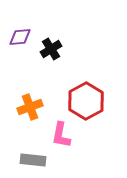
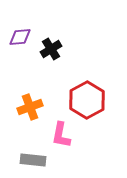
red hexagon: moved 1 px right, 1 px up
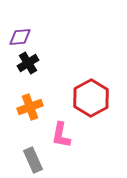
black cross: moved 23 px left, 14 px down
red hexagon: moved 4 px right, 2 px up
gray rectangle: rotated 60 degrees clockwise
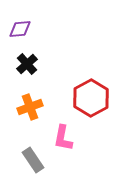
purple diamond: moved 8 px up
black cross: moved 1 px left, 1 px down; rotated 10 degrees counterclockwise
pink L-shape: moved 2 px right, 3 px down
gray rectangle: rotated 10 degrees counterclockwise
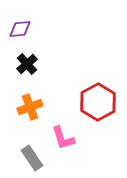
red hexagon: moved 7 px right, 4 px down
pink L-shape: rotated 28 degrees counterclockwise
gray rectangle: moved 1 px left, 2 px up
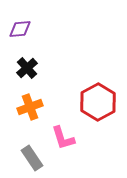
black cross: moved 4 px down
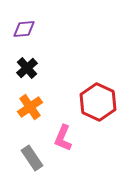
purple diamond: moved 4 px right
red hexagon: rotated 6 degrees counterclockwise
orange cross: rotated 15 degrees counterclockwise
pink L-shape: rotated 40 degrees clockwise
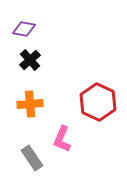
purple diamond: rotated 15 degrees clockwise
black cross: moved 3 px right, 8 px up
orange cross: moved 3 px up; rotated 30 degrees clockwise
pink L-shape: moved 1 px left, 1 px down
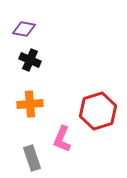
black cross: rotated 25 degrees counterclockwise
red hexagon: moved 9 px down; rotated 18 degrees clockwise
gray rectangle: rotated 15 degrees clockwise
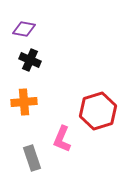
orange cross: moved 6 px left, 2 px up
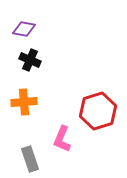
gray rectangle: moved 2 px left, 1 px down
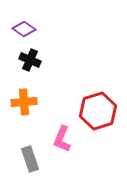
purple diamond: rotated 25 degrees clockwise
